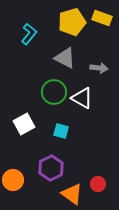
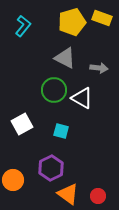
cyan L-shape: moved 6 px left, 8 px up
green circle: moved 2 px up
white square: moved 2 px left
red circle: moved 12 px down
orange triangle: moved 4 px left
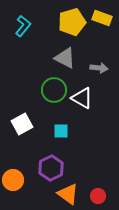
cyan square: rotated 14 degrees counterclockwise
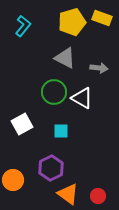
green circle: moved 2 px down
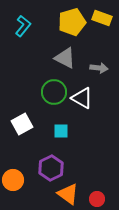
red circle: moved 1 px left, 3 px down
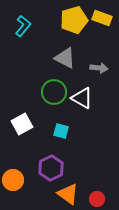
yellow pentagon: moved 2 px right, 2 px up
cyan square: rotated 14 degrees clockwise
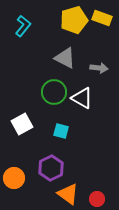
orange circle: moved 1 px right, 2 px up
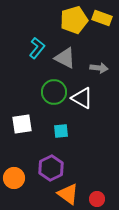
cyan L-shape: moved 14 px right, 22 px down
white square: rotated 20 degrees clockwise
cyan square: rotated 21 degrees counterclockwise
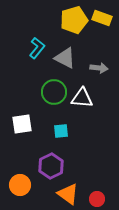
white triangle: rotated 25 degrees counterclockwise
purple hexagon: moved 2 px up
orange circle: moved 6 px right, 7 px down
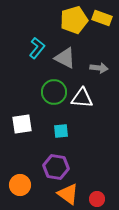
purple hexagon: moved 5 px right, 1 px down; rotated 25 degrees counterclockwise
